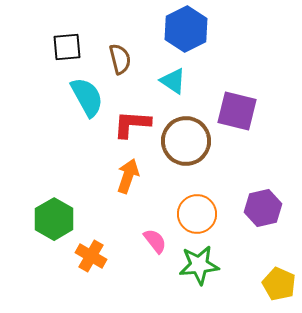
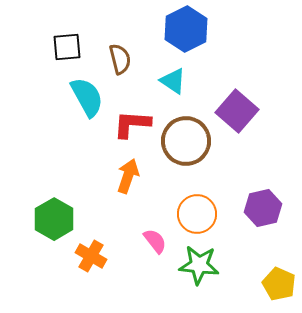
purple square: rotated 27 degrees clockwise
green star: rotated 12 degrees clockwise
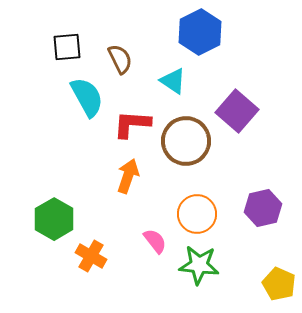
blue hexagon: moved 14 px right, 3 px down
brown semicircle: rotated 12 degrees counterclockwise
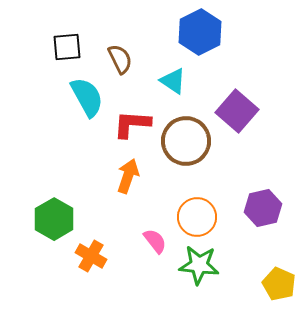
orange circle: moved 3 px down
